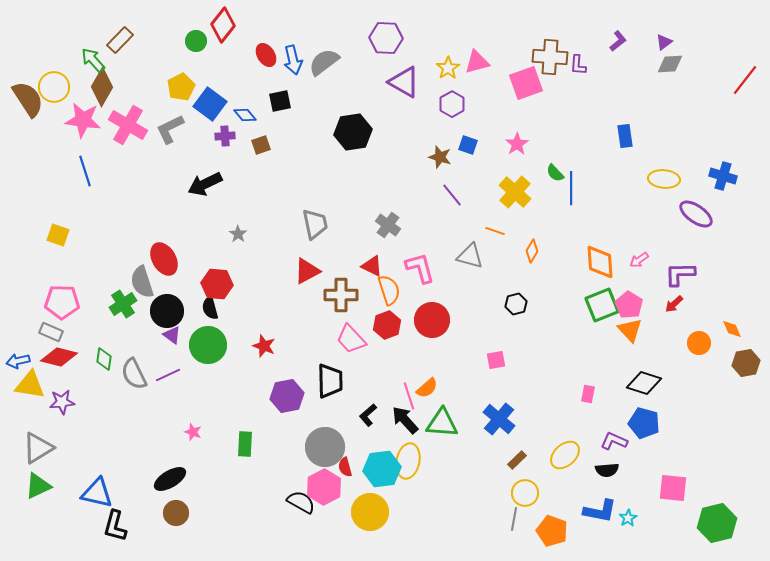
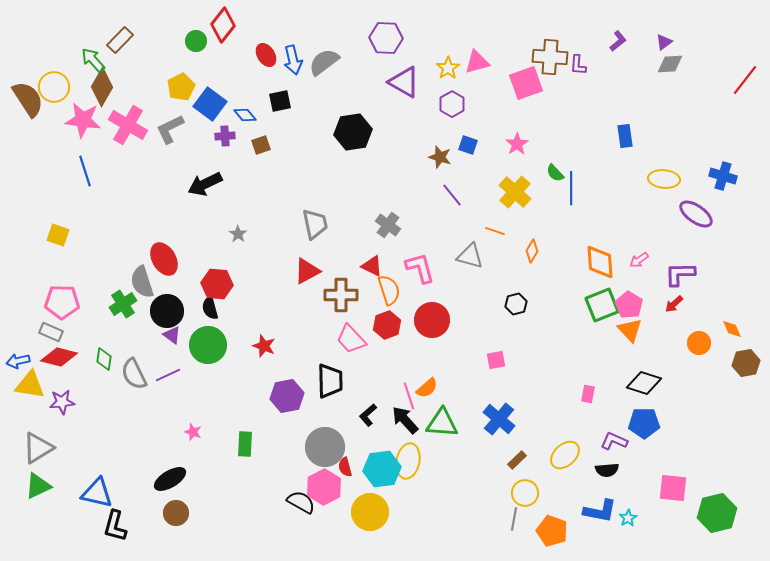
blue pentagon at (644, 423): rotated 16 degrees counterclockwise
green hexagon at (717, 523): moved 10 px up
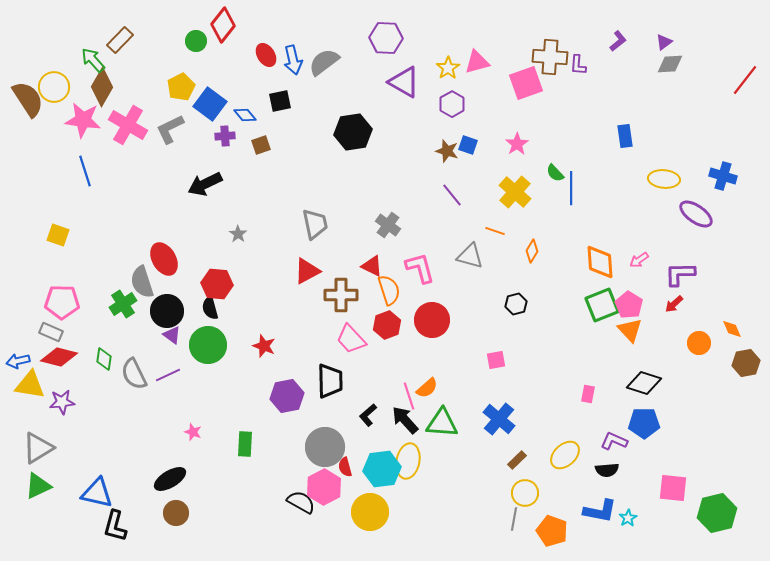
brown star at (440, 157): moved 7 px right, 6 px up
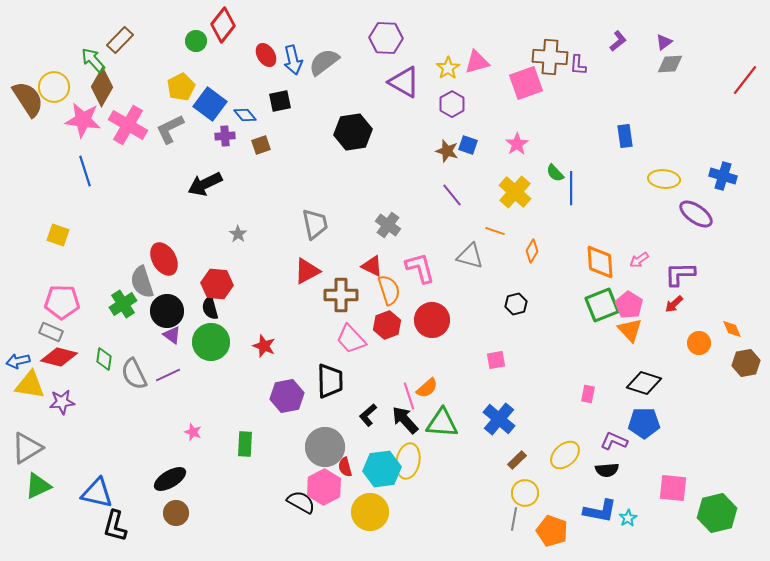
green circle at (208, 345): moved 3 px right, 3 px up
gray triangle at (38, 448): moved 11 px left
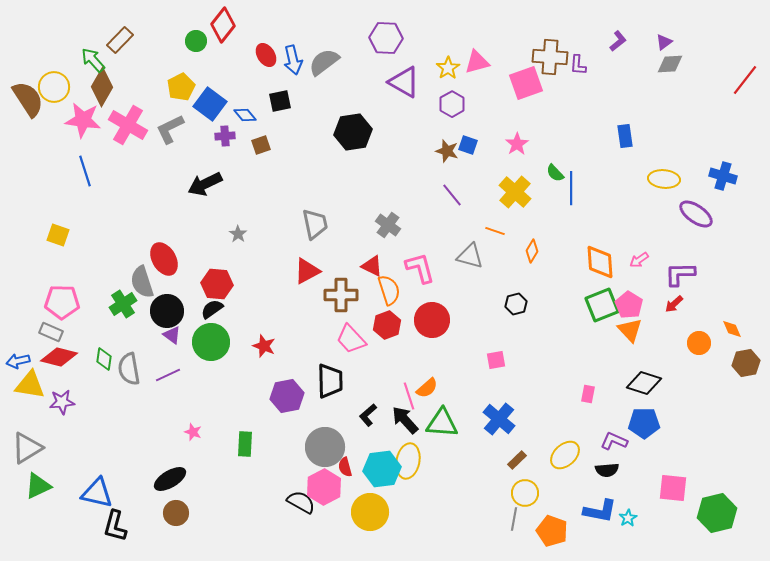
black semicircle at (210, 308): moved 2 px right, 1 px down; rotated 70 degrees clockwise
gray semicircle at (134, 374): moved 5 px left, 5 px up; rotated 16 degrees clockwise
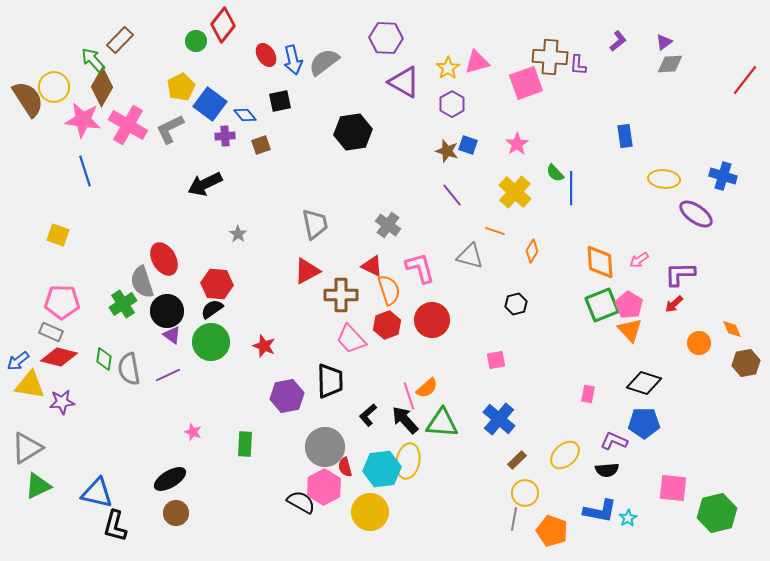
blue arrow at (18, 361): rotated 25 degrees counterclockwise
